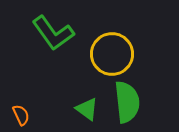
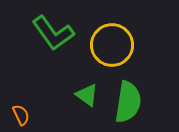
yellow circle: moved 9 px up
green semicircle: moved 1 px right; rotated 15 degrees clockwise
green triangle: moved 14 px up
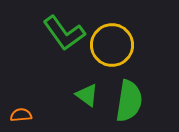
green L-shape: moved 11 px right
green semicircle: moved 1 px right, 1 px up
orange semicircle: rotated 70 degrees counterclockwise
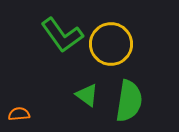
green L-shape: moved 2 px left, 2 px down
yellow circle: moved 1 px left, 1 px up
orange semicircle: moved 2 px left, 1 px up
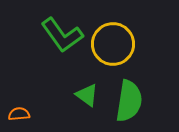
yellow circle: moved 2 px right
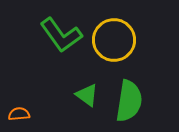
green L-shape: moved 1 px left
yellow circle: moved 1 px right, 4 px up
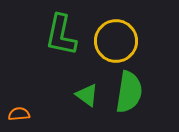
green L-shape: rotated 48 degrees clockwise
yellow circle: moved 2 px right, 1 px down
green semicircle: moved 9 px up
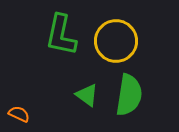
green semicircle: moved 3 px down
orange semicircle: rotated 30 degrees clockwise
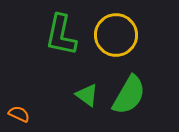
yellow circle: moved 6 px up
green semicircle: rotated 21 degrees clockwise
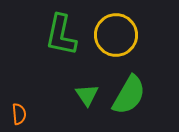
green triangle: rotated 20 degrees clockwise
orange semicircle: rotated 60 degrees clockwise
